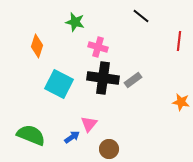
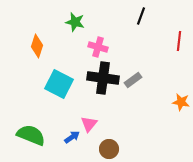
black line: rotated 72 degrees clockwise
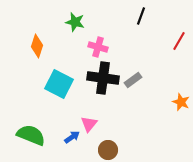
red line: rotated 24 degrees clockwise
orange star: rotated 12 degrees clockwise
brown circle: moved 1 px left, 1 px down
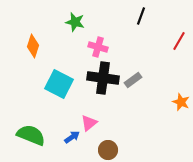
orange diamond: moved 4 px left
pink triangle: moved 1 px up; rotated 12 degrees clockwise
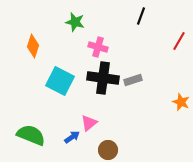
gray rectangle: rotated 18 degrees clockwise
cyan square: moved 1 px right, 3 px up
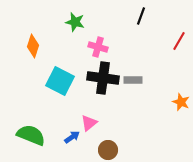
gray rectangle: rotated 18 degrees clockwise
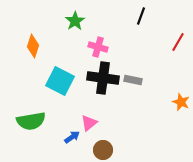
green star: moved 1 px up; rotated 24 degrees clockwise
red line: moved 1 px left, 1 px down
gray rectangle: rotated 12 degrees clockwise
green semicircle: moved 14 px up; rotated 148 degrees clockwise
brown circle: moved 5 px left
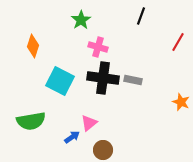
green star: moved 6 px right, 1 px up
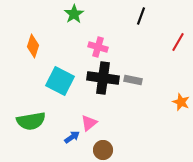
green star: moved 7 px left, 6 px up
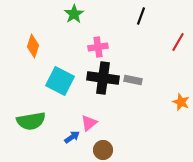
pink cross: rotated 24 degrees counterclockwise
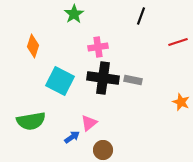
red line: rotated 42 degrees clockwise
